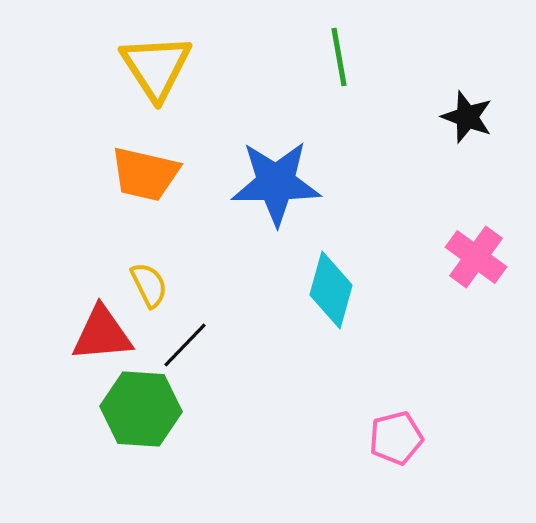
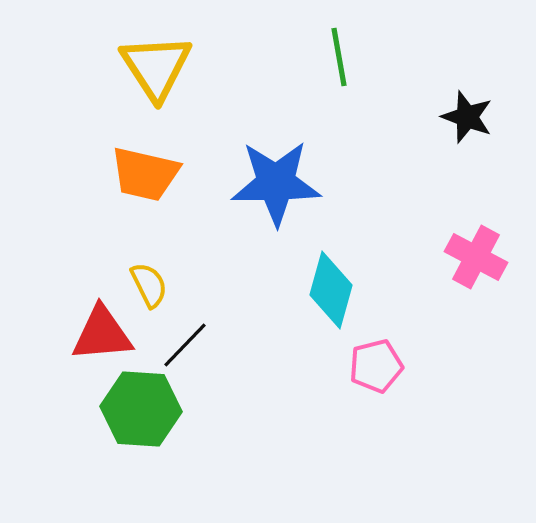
pink cross: rotated 8 degrees counterclockwise
pink pentagon: moved 20 px left, 72 px up
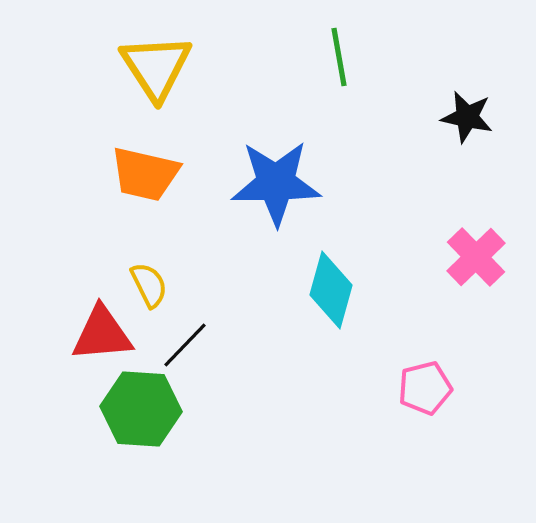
black star: rotated 8 degrees counterclockwise
pink cross: rotated 18 degrees clockwise
pink pentagon: moved 49 px right, 22 px down
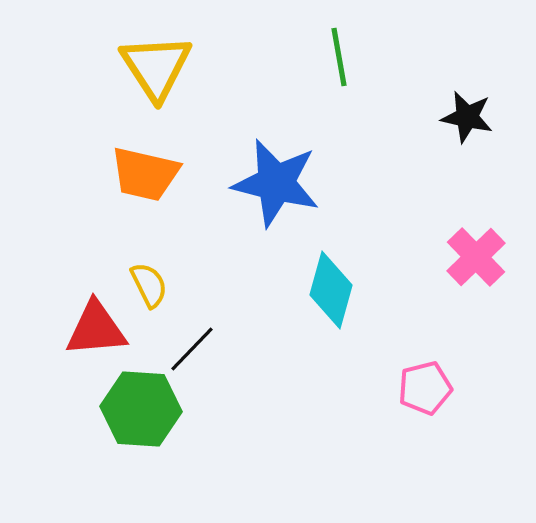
blue star: rotated 14 degrees clockwise
red triangle: moved 6 px left, 5 px up
black line: moved 7 px right, 4 px down
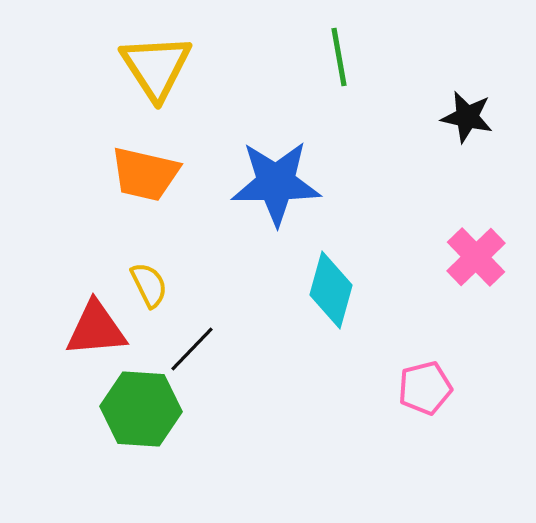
blue star: rotated 14 degrees counterclockwise
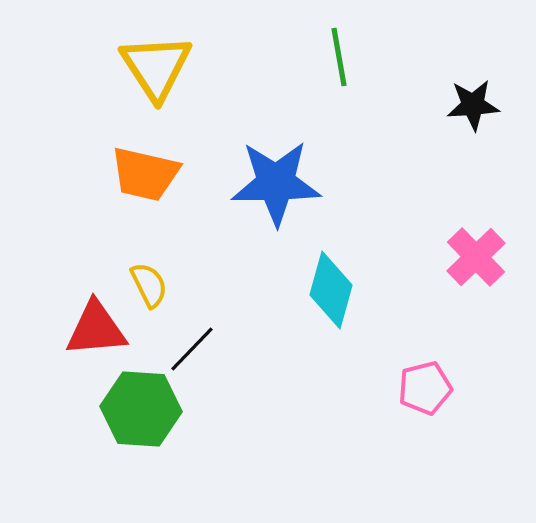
black star: moved 6 px right, 12 px up; rotated 16 degrees counterclockwise
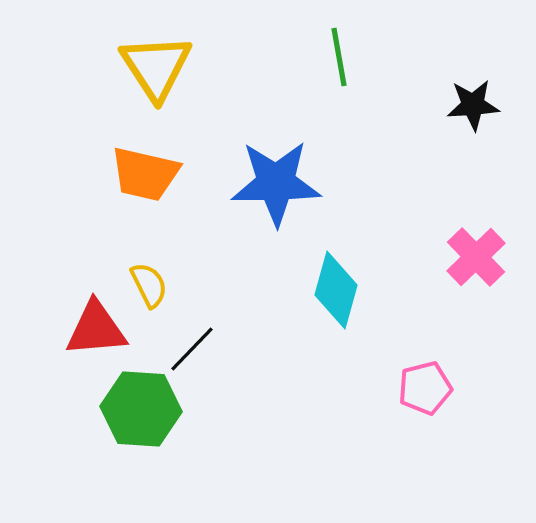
cyan diamond: moved 5 px right
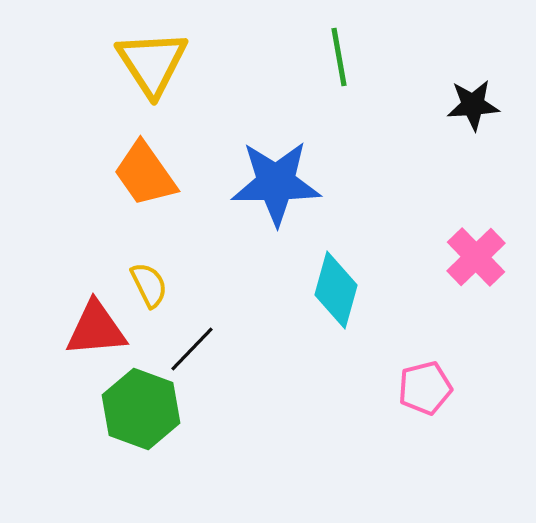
yellow triangle: moved 4 px left, 4 px up
orange trapezoid: rotated 42 degrees clockwise
green hexagon: rotated 16 degrees clockwise
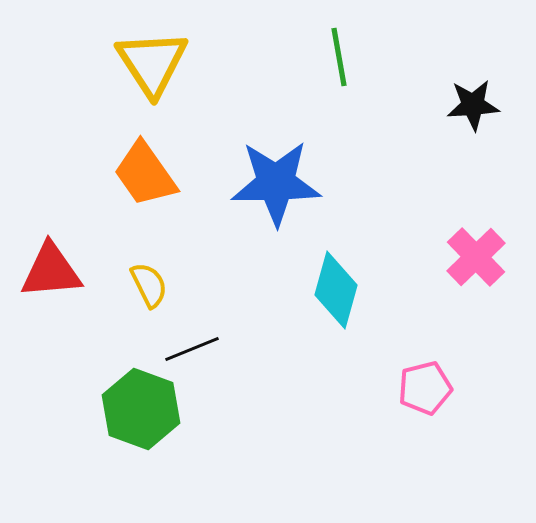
red triangle: moved 45 px left, 58 px up
black line: rotated 24 degrees clockwise
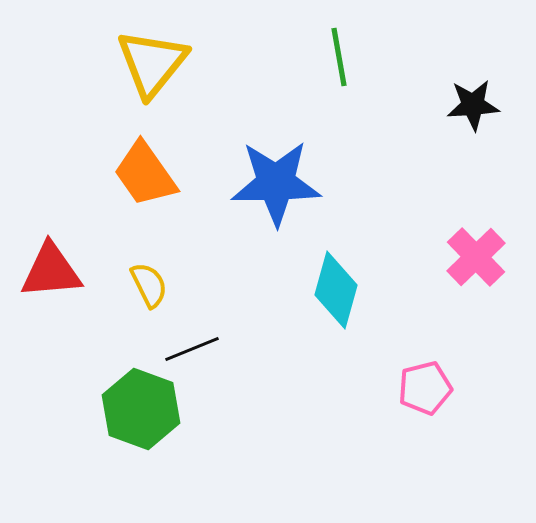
yellow triangle: rotated 12 degrees clockwise
